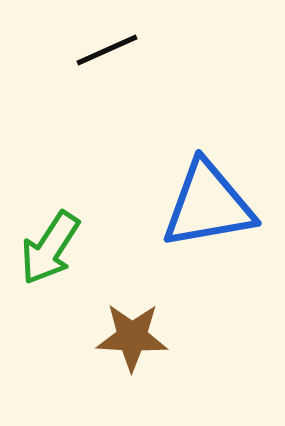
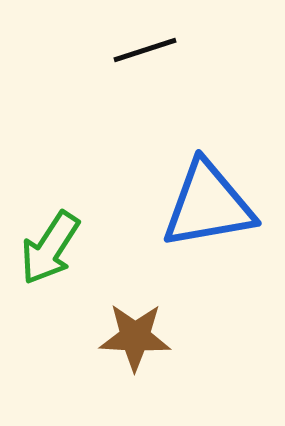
black line: moved 38 px right; rotated 6 degrees clockwise
brown star: moved 3 px right
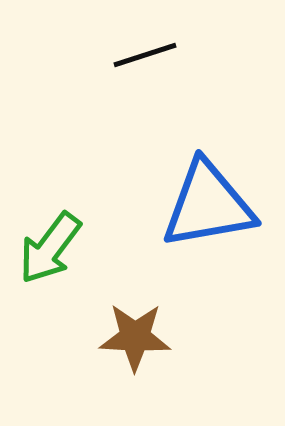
black line: moved 5 px down
green arrow: rotated 4 degrees clockwise
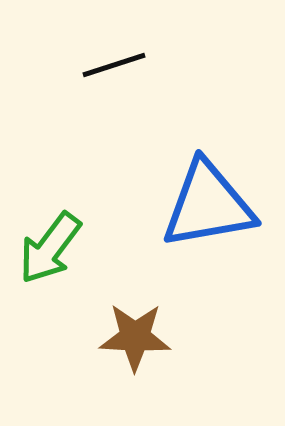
black line: moved 31 px left, 10 px down
